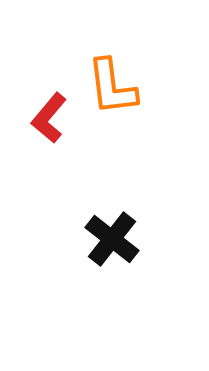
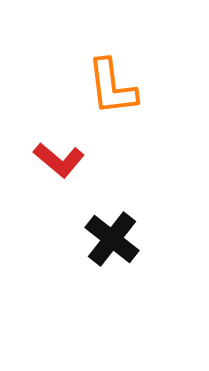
red L-shape: moved 10 px right, 42 px down; rotated 90 degrees counterclockwise
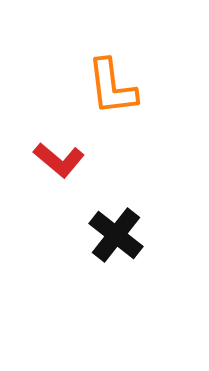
black cross: moved 4 px right, 4 px up
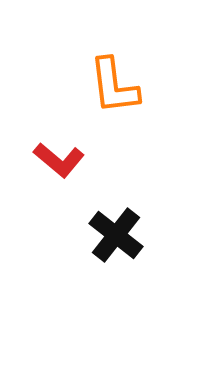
orange L-shape: moved 2 px right, 1 px up
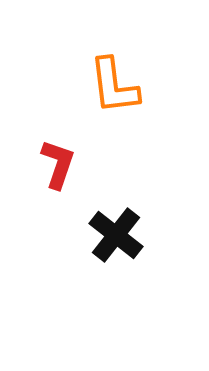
red L-shape: moved 1 px left, 4 px down; rotated 111 degrees counterclockwise
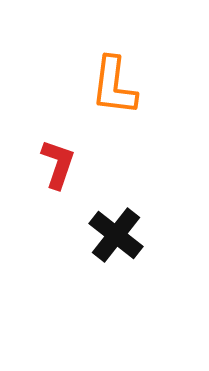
orange L-shape: rotated 14 degrees clockwise
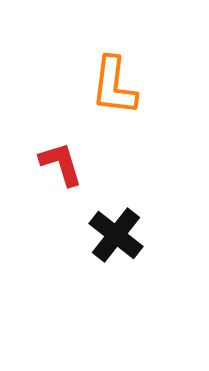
red L-shape: moved 3 px right; rotated 36 degrees counterclockwise
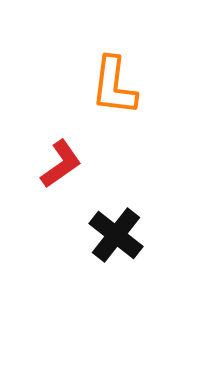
red L-shape: rotated 72 degrees clockwise
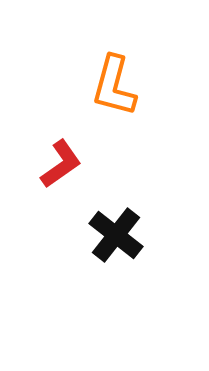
orange L-shape: rotated 8 degrees clockwise
